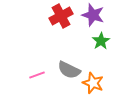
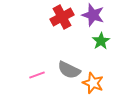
red cross: moved 1 px right, 1 px down
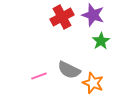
pink line: moved 2 px right, 1 px down
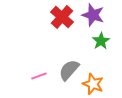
red cross: rotated 20 degrees counterclockwise
gray semicircle: rotated 105 degrees clockwise
orange star: moved 1 px down
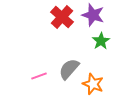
gray semicircle: moved 1 px up
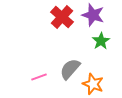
gray semicircle: moved 1 px right
pink line: moved 1 px down
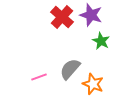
purple star: moved 2 px left
green star: rotated 12 degrees counterclockwise
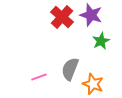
green star: rotated 18 degrees clockwise
gray semicircle: rotated 20 degrees counterclockwise
